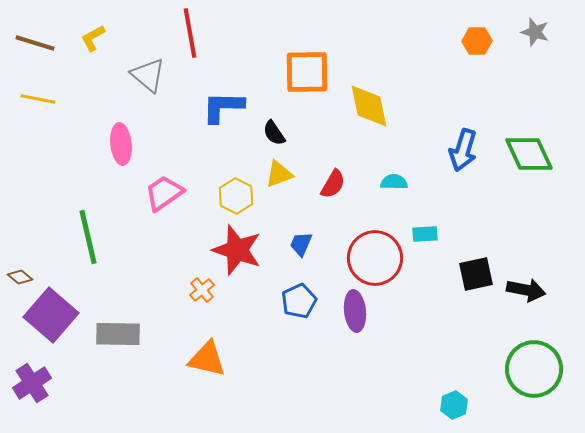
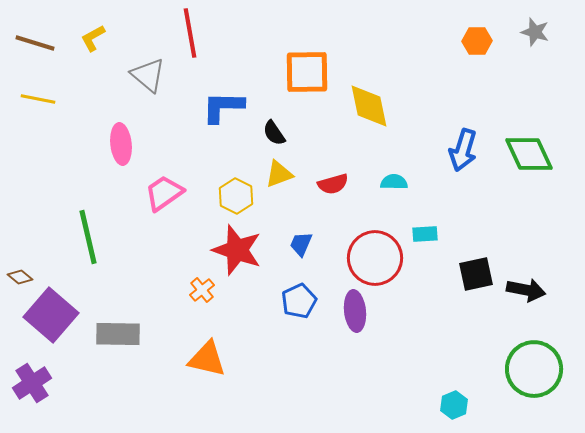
red semicircle: rotated 44 degrees clockwise
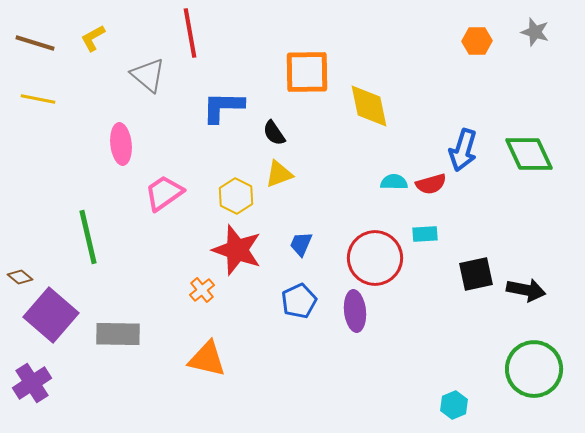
red semicircle: moved 98 px right
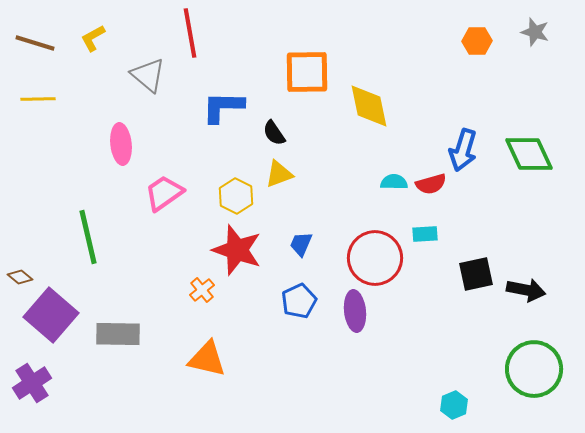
yellow line: rotated 12 degrees counterclockwise
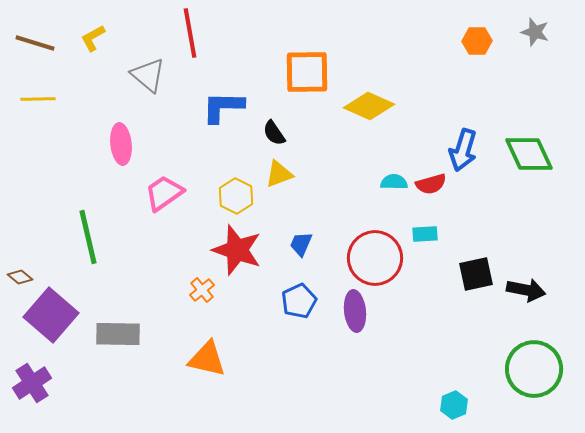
yellow diamond: rotated 54 degrees counterclockwise
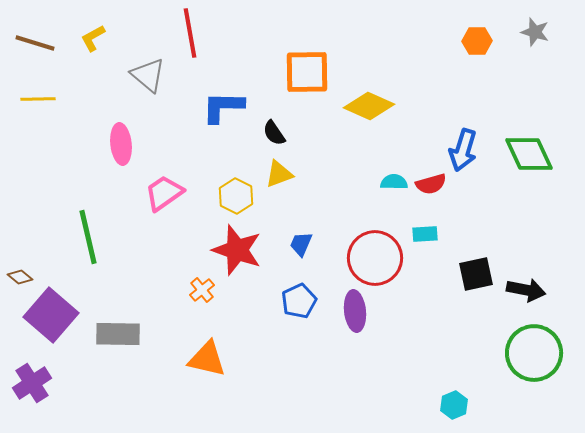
green circle: moved 16 px up
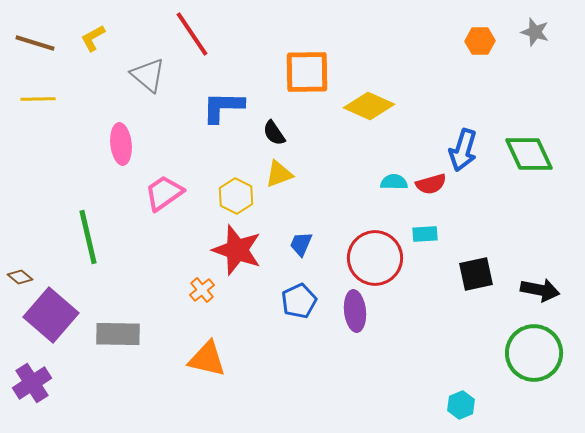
red line: moved 2 px right, 1 px down; rotated 24 degrees counterclockwise
orange hexagon: moved 3 px right
black arrow: moved 14 px right
cyan hexagon: moved 7 px right
